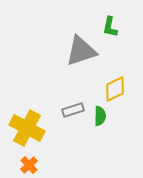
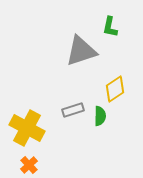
yellow diamond: rotated 8 degrees counterclockwise
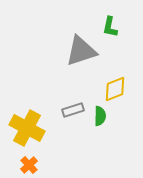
yellow diamond: rotated 12 degrees clockwise
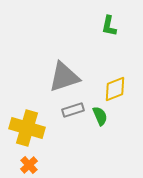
green L-shape: moved 1 px left, 1 px up
gray triangle: moved 17 px left, 26 px down
green semicircle: rotated 24 degrees counterclockwise
yellow cross: rotated 12 degrees counterclockwise
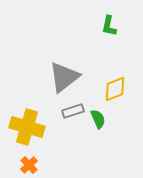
gray triangle: rotated 20 degrees counterclockwise
gray rectangle: moved 1 px down
green semicircle: moved 2 px left, 3 px down
yellow cross: moved 1 px up
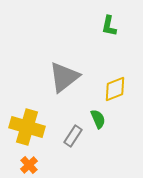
gray rectangle: moved 25 px down; rotated 40 degrees counterclockwise
